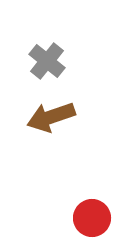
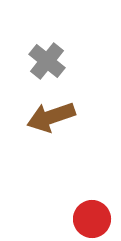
red circle: moved 1 px down
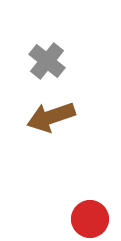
red circle: moved 2 px left
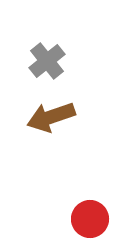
gray cross: rotated 12 degrees clockwise
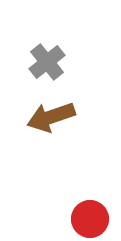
gray cross: moved 1 px down
